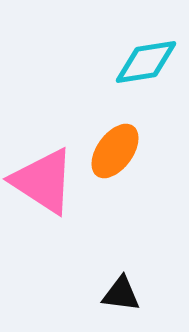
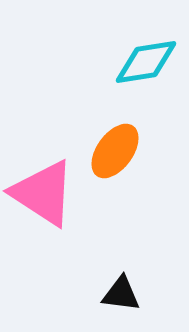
pink triangle: moved 12 px down
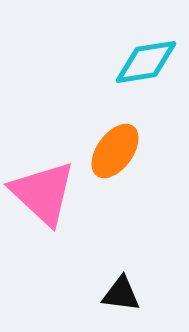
pink triangle: rotated 10 degrees clockwise
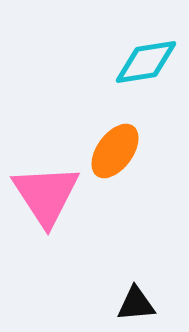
pink triangle: moved 3 px right, 2 px down; rotated 14 degrees clockwise
black triangle: moved 15 px right, 10 px down; rotated 12 degrees counterclockwise
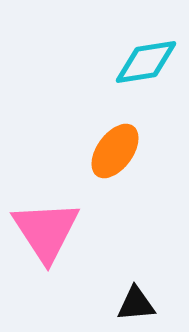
pink triangle: moved 36 px down
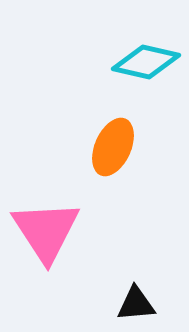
cyan diamond: rotated 22 degrees clockwise
orange ellipse: moved 2 px left, 4 px up; rotated 12 degrees counterclockwise
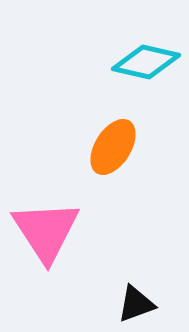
orange ellipse: rotated 8 degrees clockwise
black triangle: rotated 15 degrees counterclockwise
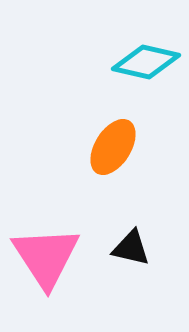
pink triangle: moved 26 px down
black triangle: moved 5 px left, 56 px up; rotated 33 degrees clockwise
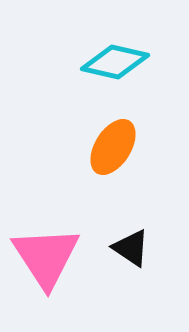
cyan diamond: moved 31 px left
black triangle: rotated 21 degrees clockwise
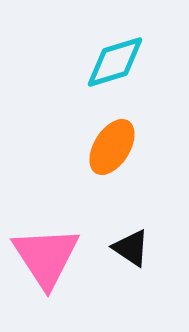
cyan diamond: rotated 30 degrees counterclockwise
orange ellipse: moved 1 px left
